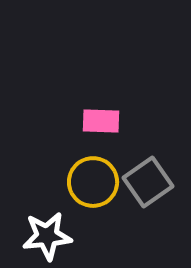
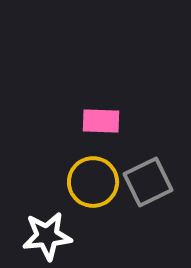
gray square: rotated 9 degrees clockwise
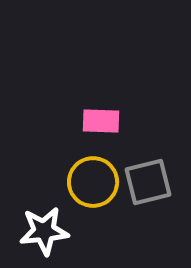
gray square: rotated 12 degrees clockwise
white star: moved 3 px left, 5 px up
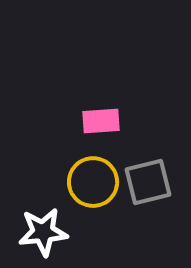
pink rectangle: rotated 6 degrees counterclockwise
white star: moved 1 px left, 1 px down
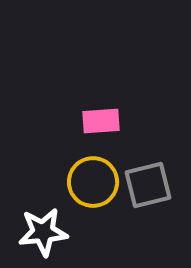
gray square: moved 3 px down
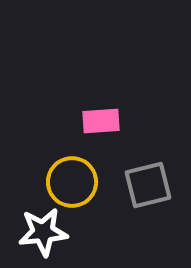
yellow circle: moved 21 px left
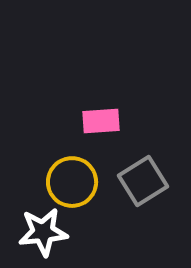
gray square: moved 5 px left, 4 px up; rotated 18 degrees counterclockwise
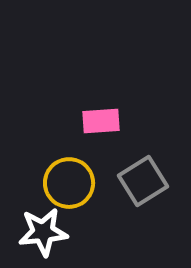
yellow circle: moved 3 px left, 1 px down
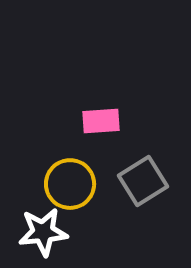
yellow circle: moved 1 px right, 1 px down
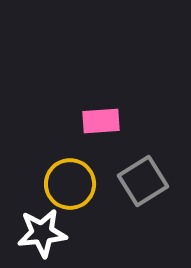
white star: moved 1 px left, 1 px down
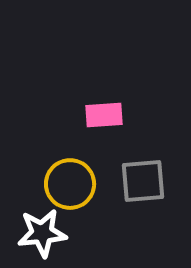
pink rectangle: moved 3 px right, 6 px up
gray square: rotated 27 degrees clockwise
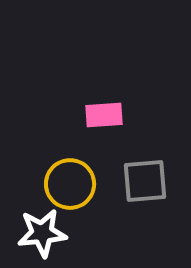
gray square: moved 2 px right
